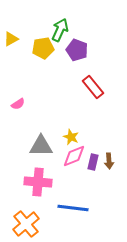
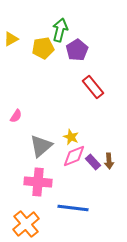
green arrow: rotated 10 degrees counterclockwise
purple pentagon: rotated 20 degrees clockwise
pink semicircle: moved 2 px left, 12 px down; rotated 24 degrees counterclockwise
gray triangle: rotated 40 degrees counterclockwise
purple rectangle: rotated 56 degrees counterclockwise
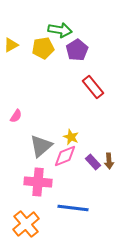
green arrow: rotated 85 degrees clockwise
yellow triangle: moved 6 px down
pink diamond: moved 9 px left
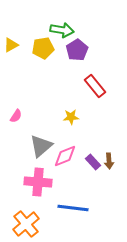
green arrow: moved 2 px right
red rectangle: moved 2 px right, 1 px up
yellow star: moved 20 px up; rotated 28 degrees counterclockwise
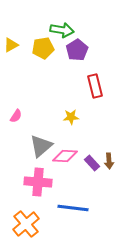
red rectangle: rotated 25 degrees clockwise
pink diamond: rotated 25 degrees clockwise
purple rectangle: moved 1 px left, 1 px down
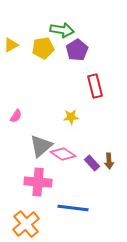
pink diamond: moved 2 px left, 2 px up; rotated 30 degrees clockwise
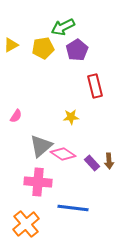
green arrow: moved 1 px right, 3 px up; rotated 145 degrees clockwise
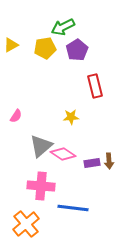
yellow pentagon: moved 2 px right
purple rectangle: rotated 56 degrees counterclockwise
pink cross: moved 3 px right, 4 px down
